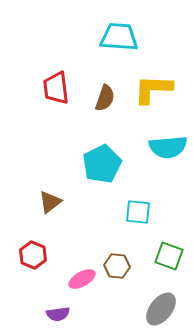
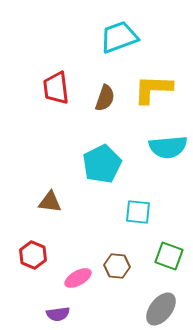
cyan trapezoid: rotated 24 degrees counterclockwise
brown triangle: rotated 45 degrees clockwise
pink ellipse: moved 4 px left, 1 px up
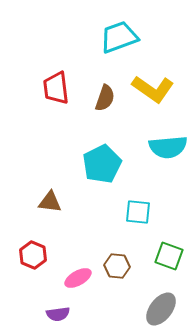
yellow L-shape: rotated 147 degrees counterclockwise
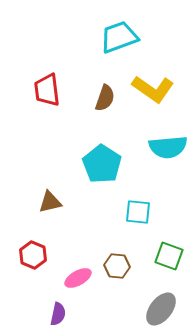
red trapezoid: moved 9 px left, 2 px down
cyan pentagon: rotated 12 degrees counterclockwise
brown triangle: rotated 20 degrees counterclockwise
purple semicircle: rotated 70 degrees counterclockwise
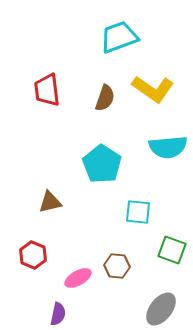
green square: moved 3 px right, 6 px up
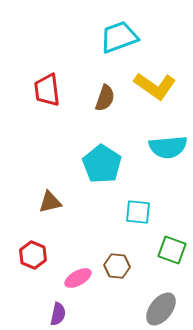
yellow L-shape: moved 2 px right, 3 px up
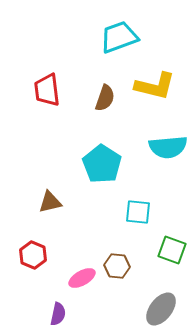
yellow L-shape: rotated 21 degrees counterclockwise
pink ellipse: moved 4 px right
